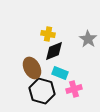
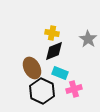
yellow cross: moved 4 px right, 1 px up
black hexagon: rotated 10 degrees clockwise
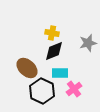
gray star: moved 4 px down; rotated 24 degrees clockwise
brown ellipse: moved 5 px left; rotated 20 degrees counterclockwise
cyan rectangle: rotated 21 degrees counterclockwise
pink cross: rotated 21 degrees counterclockwise
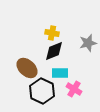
pink cross: rotated 21 degrees counterclockwise
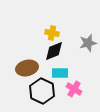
brown ellipse: rotated 55 degrees counterclockwise
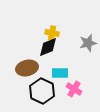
black diamond: moved 6 px left, 4 px up
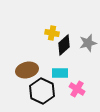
black diamond: moved 16 px right, 2 px up; rotated 20 degrees counterclockwise
brown ellipse: moved 2 px down
pink cross: moved 3 px right
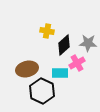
yellow cross: moved 5 px left, 2 px up
gray star: rotated 18 degrees clockwise
brown ellipse: moved 1 px up
pink cross: moved 26 px up; rotated 28 degrees clockwise
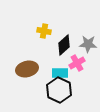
yellow cross: moved 3 px left
gray star: moved 1 px down
black hexagon: moved 17 px right, 1 px up
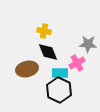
black diamond: moved 16 px left, 7 px down; rotated 70 degrees counterclockwise
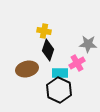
black diamond: moved 2 px up; rotated 40 degrees clockwise
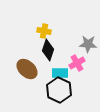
brown ellipse: rotated 55 degrees clockwise
